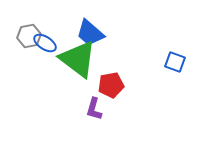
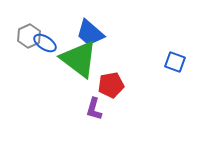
gray hexagon: rotated 15 degrees counterclockwise
green triangle: moved 1 px right
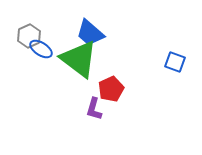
blue ellipse: moved 4 px left, 6 px down
red pentagon: moved 4 px down; rotated 15 degrees counterclockwise
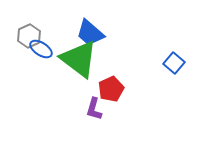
blue square: moved 1 px left, 1 px down; rotated 20 degrees clockwise
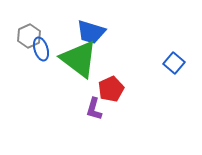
blue trapezoid: moved 1 px right, 1 px up; rotated 24 degrees counterclockwise
blue ellipse: rotated 40 degrees clockwise
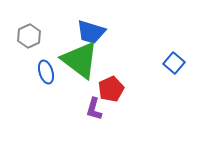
blue ellipse: moved 5 px right, 23 px down
green triangle: moved 1 px right, 1 px down
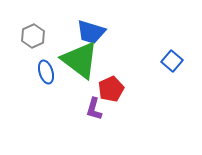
gray hexagon: moved 4 px right
blue square: moved 2 px left, 2 px up
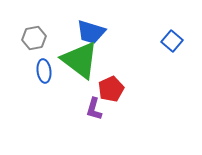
gray hexagon: moved 1 px right, 2 px down; rotated 15 degrees clockwise
blue square: moved 20 px up
blue ellipse: moved 2 px left, 1 px up; rotated 10 degrees clockwise
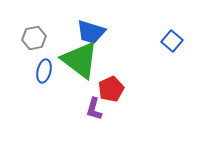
blue ellipse: rotated 20 degrees clockwise
